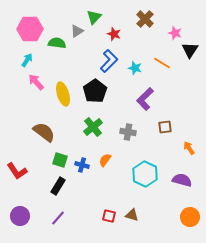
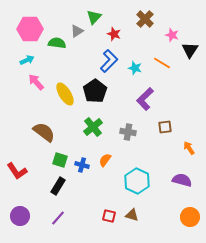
pink star: moved 3 px left, 2 px down
cyan arrow: rotated 32 degrees clockwise
yellow ellipse: moved 2 px right; rotated 15 degrees counterclockwise
cyan hexagon: moved 8 px left, 7 px down
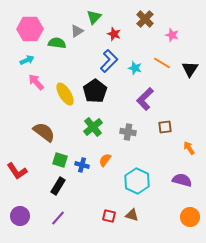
black triangle: moved 19 px down
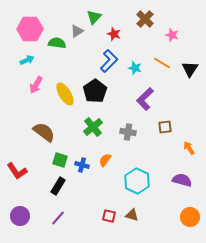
pink arrow: moved 3 px down; rotated 108 degrees counterclockwise
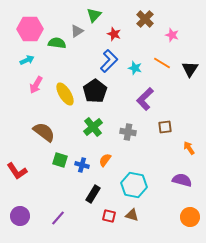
green triangle: moved 2 px up
cyan hexagon: moved 3 px left, 4 px down; rotated 15 degrees counterclockwise
black rectangle: moved 35 px right, 8 px down
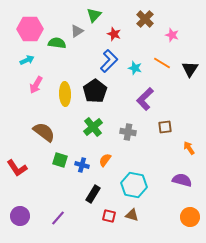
yellow ellipse: rotated 30 degrees clockwise
red L-shape: moved 3 px up
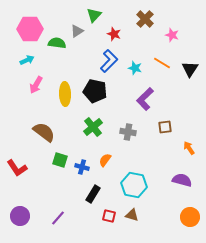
black pentagon: rotated 25 degrees counterclockwise
blue cross: moved 2 px down
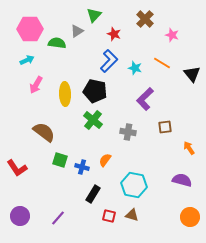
black triangle: moved 2 px right, 5 px down; rotated 12 degrees counterclockwise
green cross: moved 7 px up; rotated 12 degrees counterclockwise
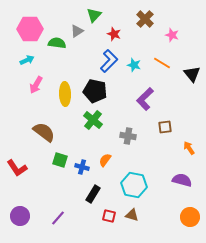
cyan star: moved 1 px left, 3 px up
gray cross: moved 4 px down
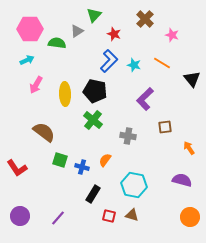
black triangle: moved 5 px down
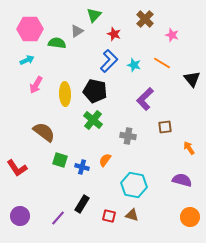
black rectangle: moved 11 px left, 10 px down
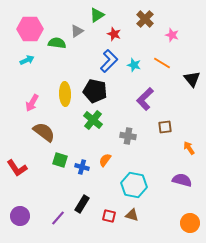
green triangle: moved 3 px right; rotated 14 degrees clockwise
pink arrow: moved 4 px left, 18 px down
orange circle: moved 6 px down
